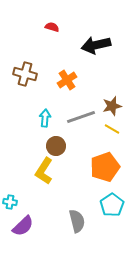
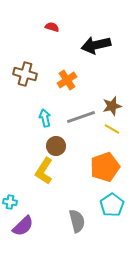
cyan arrow: rotated 18 degrees counterclockwise
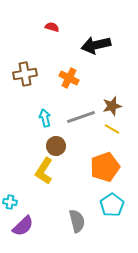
brown cross: rotated 25 degrees counterclockwise
orange cross: moved 2 px right, 2 px up; rotated 30 degrees counterclockwise
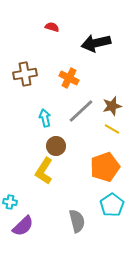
black arrow: moved 2 px up
gray line: moved 6 px up; rotated 24 degrees counterclockwise
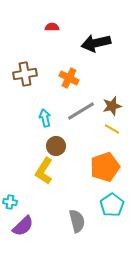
red semicircle: rotated 16 degrees counterclockwise
gray line: rotated 12 degrees clockwise
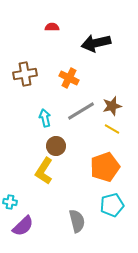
cyan pentagon: rotated 20 degrees clockwise
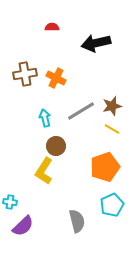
orange cross: moved 13 px left
cyan pentagon: rotated 10 degrees counterclockwise
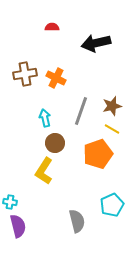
gray line: rotated 40 degrees counterclockwise
brown circle: moved 1 px left, 3 px up
orange pentagon: moved 7 px left, 13 px up
purple semicircle: moved 5 px left; rotated 60 degrees counterclockwise
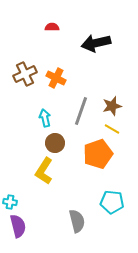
brown cross: rotated 15 degrees counterclockwise
cyan pentagon: moved 3 px up; rotated 30 degrees clockwise
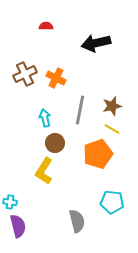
red semicircle: moved 6 px left, 1 px up
gray line: moved 1 px left, 1 px up; rotated 8 degrees counterclockwise
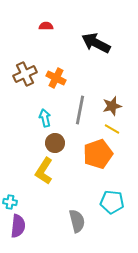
black arrow: rotated 40 degrees clockwise
purple semicircle: rotated 20 degrees clockwise
